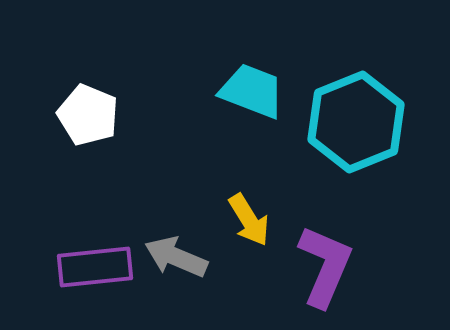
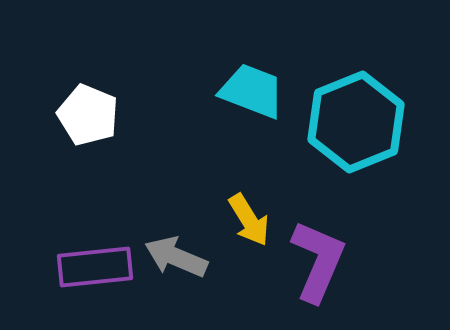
purple L-shape: moved 7 px left, 5 px up
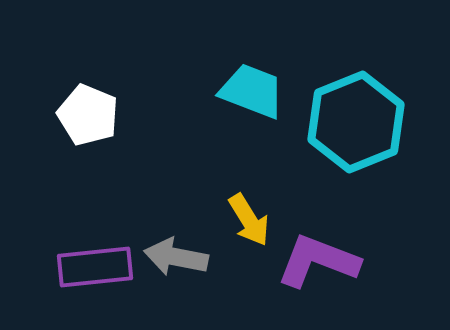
gray arrow: rotated 12 degrees counterclockwise
purple L-shape: rotated 92 degrees counterclockwise
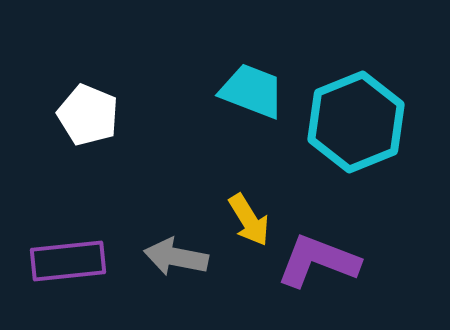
purple rectangle: moved 27 px left, 6 px up
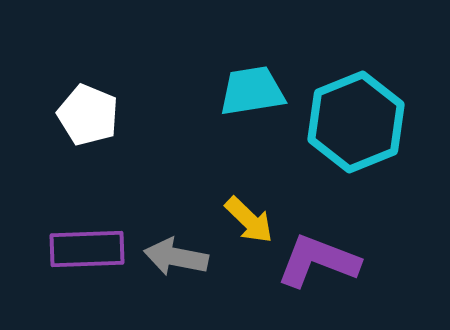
cyan trapezoid: rotated 30 degrees counterclockwise
yellow arrow: rotated 14 degrees counterclockwise
purple rectangle: moved 19 px right, 12 px up; rotated 4 degrees clockwise
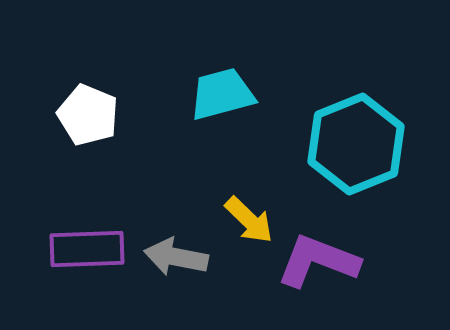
cyan trapezoid: moved 30 px left, 3 px down; rotated 6 degrees counterclockwise
cyan hexagon: moved 22 px down
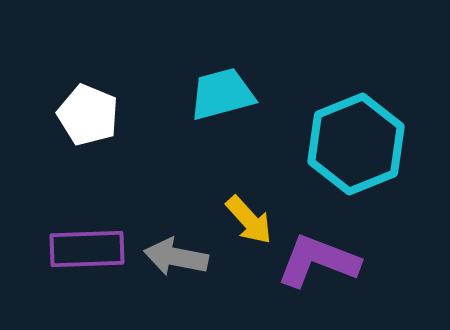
yellow arrow: rotated 4 degrees clockwise
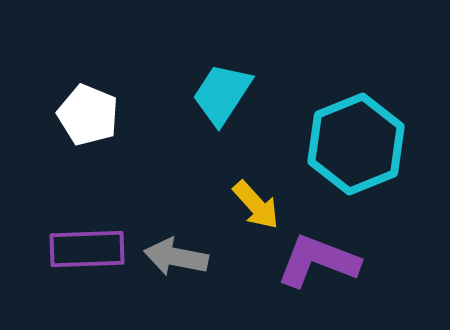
cyan trapezoid: rotated 42 degrees counterclockwise
yellow arrow: moved 7 px right, 15 px up
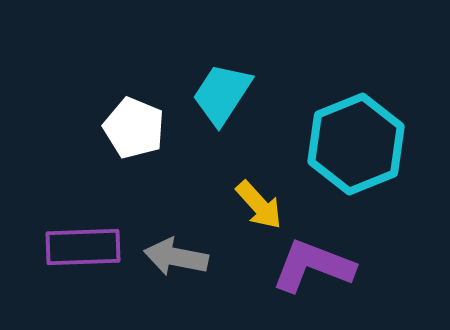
white pentagon: moved 46 px right, 13 px down
yellow arrow: moved 3 px right
purple rectangle: moved 4 px left, 2 px up
purple L-shape: moved 5 px left, 5 px down
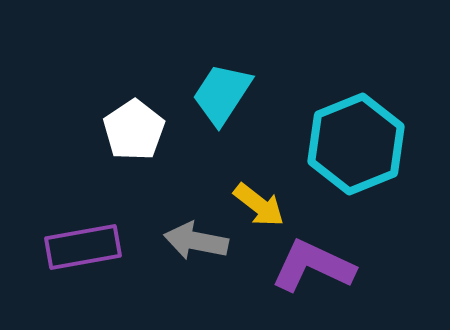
white pentagon: moved 2 px down; rotated 16 degrees clockwise
yellow arrow: rotated 10 degrees counterclockwise
purple rectangle: rotated 8 degrees counterclockwise
gray arrow: moved 20 px right, 16 px up
purple L-shape: rotated 4 degrees clockwise
